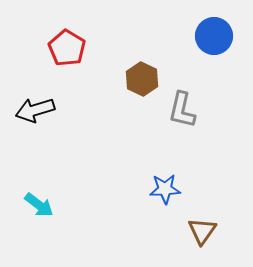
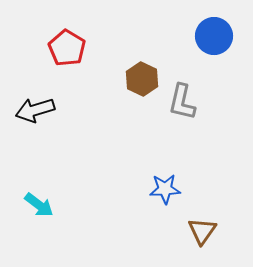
gray L-shape: moved 8 px up
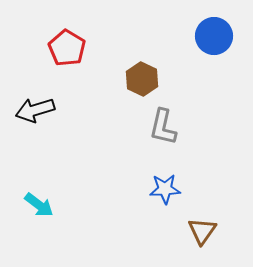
gray L-shape: moved 19 px left, 25 px down
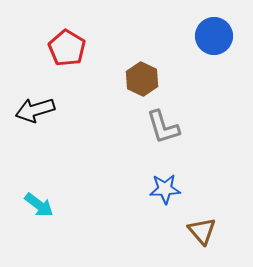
gray L-shape: rotated 30 degrees counterclockwise
brown triangle: rotated 16 degrees counterclockwise
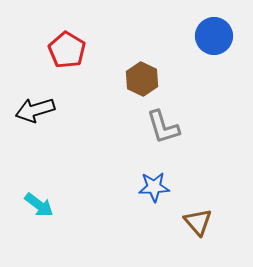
red pentagon: moved 2 px down
blue star: moved 11 px left, 2 px up
brown triangle: moved 4 px left, 9 px up
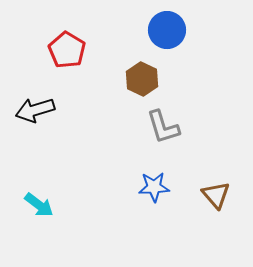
blue circle: moved 47 px left, 6 px up
brown triangle: moved 18 px right, 27 px up
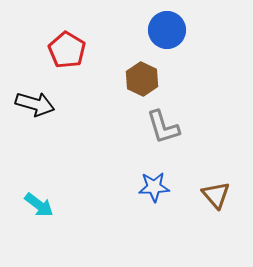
black arrow: moved 6 px up; rotated 147 degrees counterclockwise
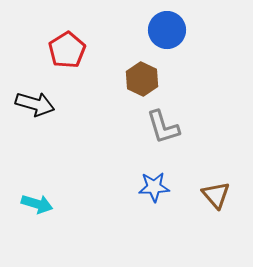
red pentagon: rotated 9 degrees clockwise
cyan arrow: moved 2 px left, 1 px up; rotated 20 degrees counterclockwise
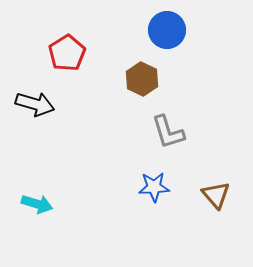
red pentagon: moved 3 px down
gray L-shape: moved 5 px right, 5 px down
